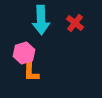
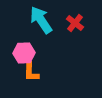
cyan arrow: rotated 148 degrees clockwise
pink hexagon: rotated 15 degrees clockwise
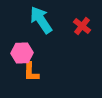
red cross: moved 7 px right, 3 px down
pink hexagon: moved 2 px left
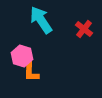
red cross: moved 2 px right, 3 px down
pink hexagon: moved 3 px down; rotated 20 degrees clockwise
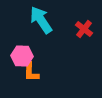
pink hexagon: rotated 15 degrees counterclockwise
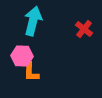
cyan arrow: moved 8 px left, 1 px down; rotated 48 degrees clockwise
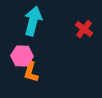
orange L-shape: rotated 15 degrees clockwise
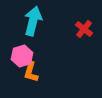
pink hexagon: rotated 20 degrees counterclockwise
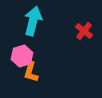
red cross: moved 2 px down
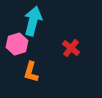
red cross: moved 13 px left, 17 px down
pink hexagon: moved 5 px left, 12 px up
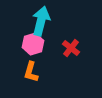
cyan arrow: moved 8 px right
pink hexagon: moved 16 px right
